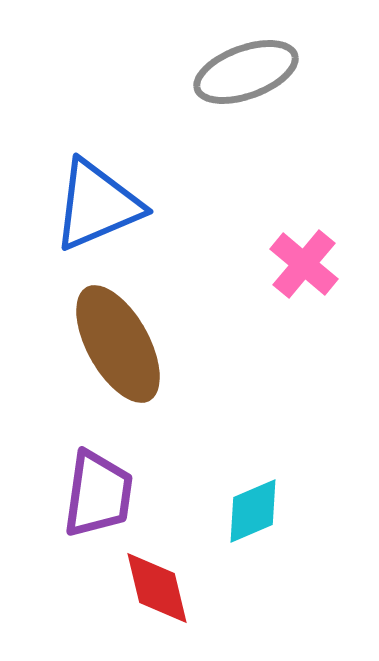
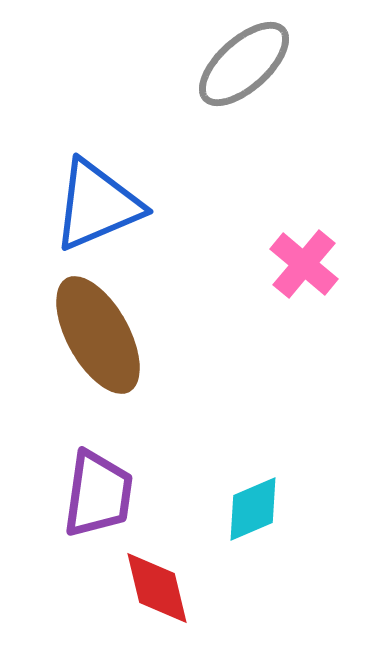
gray ellipse: moved 2 px left, 8 px up; rotated 22 degrees counterclockwise
brown ellipse: moved 20 px left, 9 px up
cyan diamond: moved 2 px up
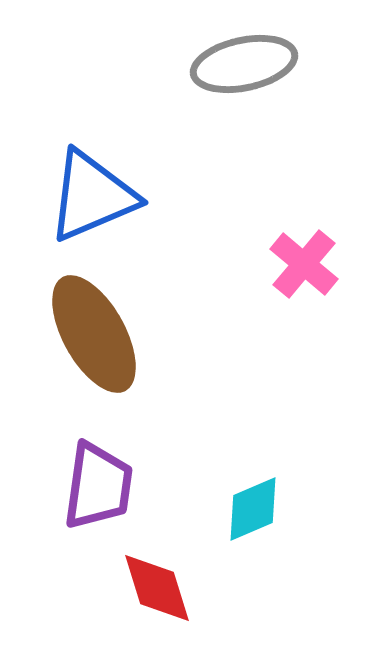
gray ellipse: rotated 30 degrees clockwise
blue triangle: moved 5 px left, 9 px up
brown ellipse: moved 4 px left, 1 px up
purple trapezoid: moved 8 px up
red diamond: rotated 4 degrees counterclockwise
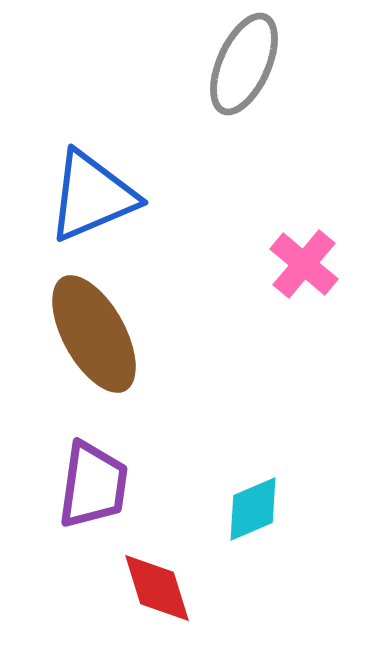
gray ellipse: rotated 54 degrees counterclockwise
purple trapezoid: moved 5 px left, 1 px up
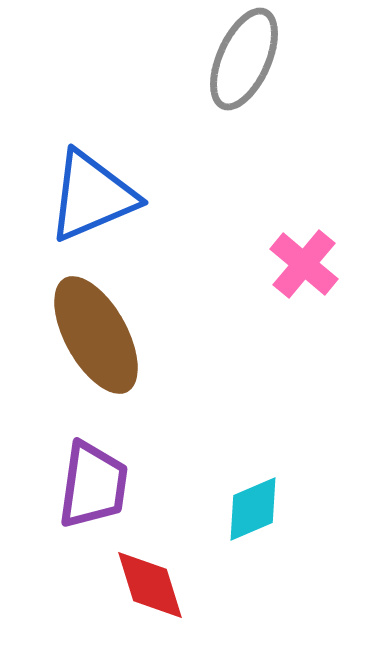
gray ellipse: moved 5 px up
brown ellipse: moved 2 px right, 1 px down
red diamond: moved 7 px left, 3 px up
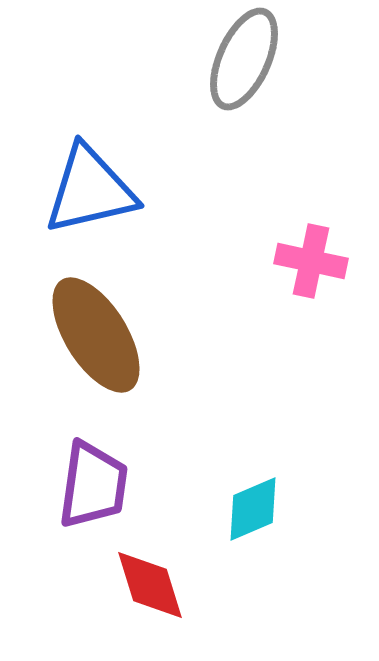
blue triangle: moved 2 px left, 6 px up; rotated 10 degrees clockwise
pink cross: moved 7 px right, 3 px up; rotated 28 degrees counterclockwise
brown ellipse: rotated 3 degrees counterclockwise
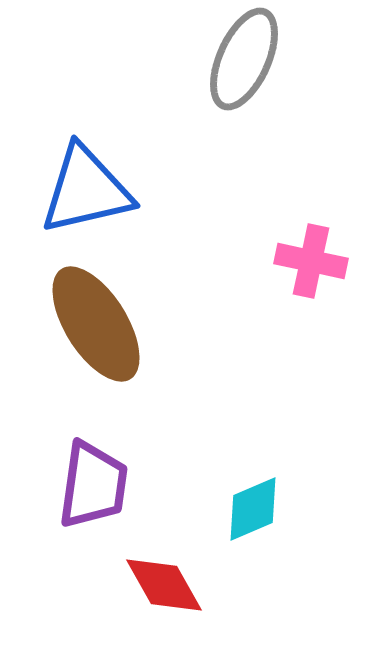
blue triangle: moved 4 px left
brown ellipse: moved 11 px up
red diamond: moved 14 px right; rotated 12 degrees counterclockwise
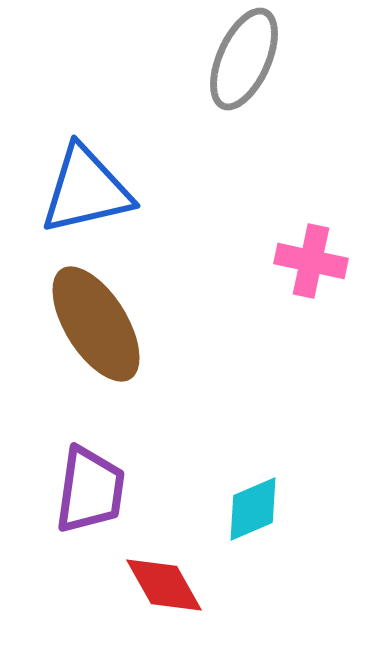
purple trapezoid: moved 3 px left, 5 px down
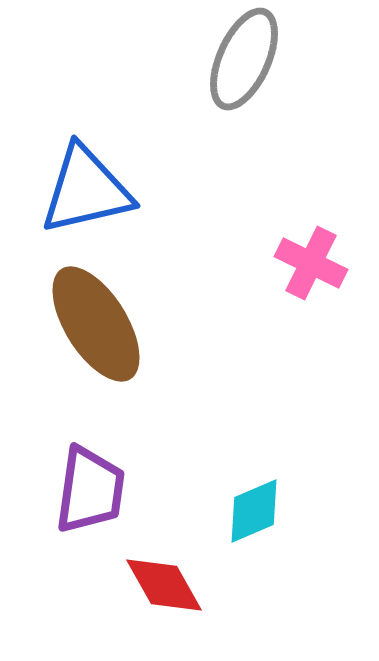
pink cross: moved 2 px down; rotated 14 degrees clockwise
cyan diamond: moved 1 px right, 2 px down
